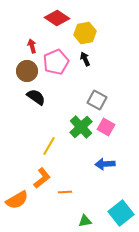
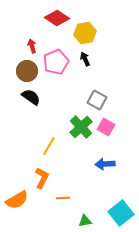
black semicircle: moved 5 px left
orange L-shape: rotated 25 degrees counterclockwise
orange line: moved 2 px left, 6 px down
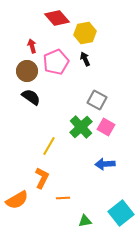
red diamond: rotated 15 degrees clockwise
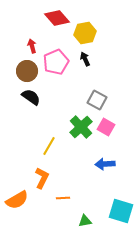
cyan square: moved 2 px up; rotated 35 degrees counterclockwise
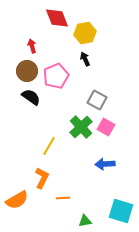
red diamond: rotated 20 degrees clockwise
pink pentagon: moved 14 px down
